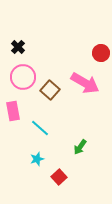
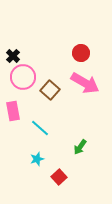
black cross: moved 5 px left, 9 px down
red circle: moved 20 px left
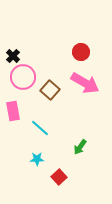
red circle: moved 1 px up
cyan star: rotated 16 degrees clockwise
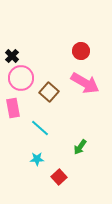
red circle: moved 1 px up
black cross: moved 1 px left
pink circle: moved 2 px left, 1 px down
brown square: moved 1 px left, 2 px down
pink rectangle: moved 3 px up
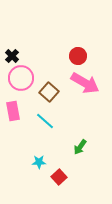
red circle: moved 3 px left, 5 px down
pink rectangle: moved 3 px down
cyan line: moved 5 px right, 7 px up
cyan star: moved 2 px right, 3 px down
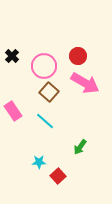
pink circle: moved 23 px right, 12 px up
pink rectangle: rotated 24 degrees counterclockwise
red square: moved 1 px left, 1 px up
